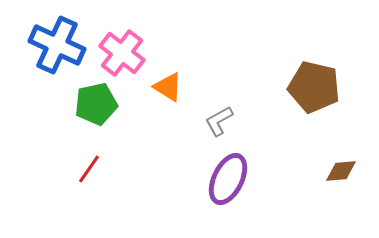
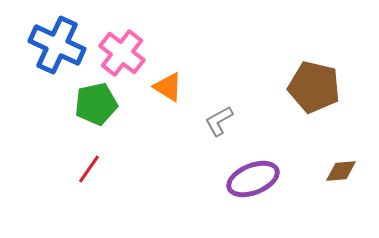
purple ellipse: moved 25 px right; rotated 42 degrees clockwise
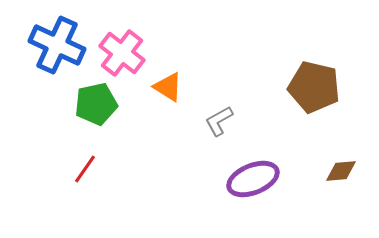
red line: moved 4 px left
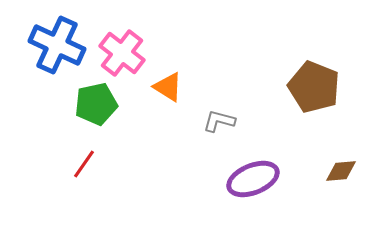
brown pentagon: rotated 9 degrees clockwise
gray L-shape: rotated 44 degrees clockwise
red line: moved 1 px left, 5 px up
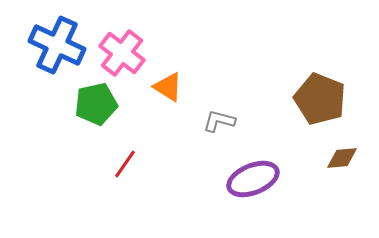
brown pentagon: moved 6 px right, 12 px down
red line: moved 41 px right
brown diamond: moved 1 px right, 13 px up
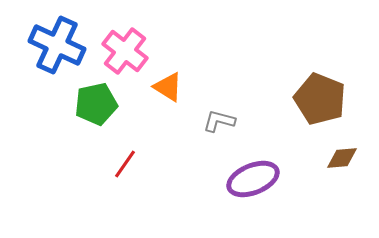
pink cross: moved 3 px right, 2 px up
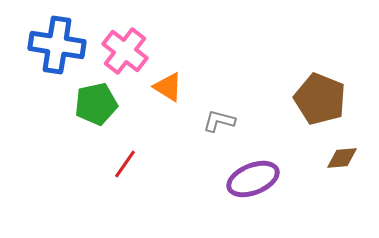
blue cross: rotated 16 degrees counterclockwise
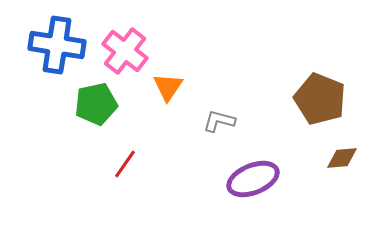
orange triangle: rotated 32 degrees clockwise
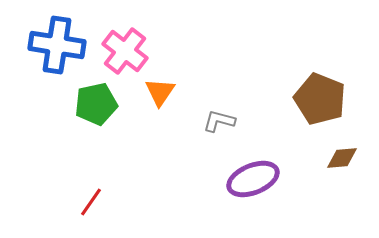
orange triangle: moved 8 px left, 5 px down
red line: moved 34 px left, 38 px down
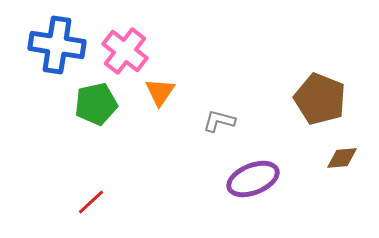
red line: rotated 12 degrees clockwise
